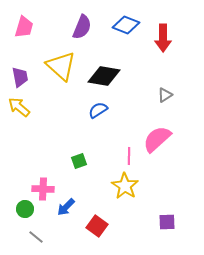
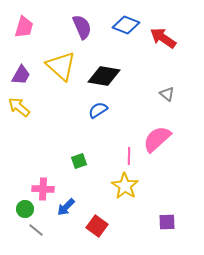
purple semicircle: rotated 45 degrees counterclockwise
red arrow: rotated 124 degrees clockwise
purple trapezoid: moved 1 px right, 2 px up; rotated 40 degrees clockwise
gray triangle: moved 2 px right, 1 px up; rotated 49 degrees counterclockwise
gray line: moved 7 px up
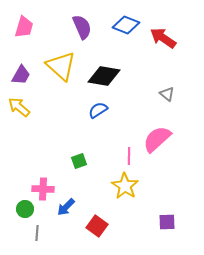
gray line: moved 1 px right, 3 px down; rotated 56 degrees clockwise
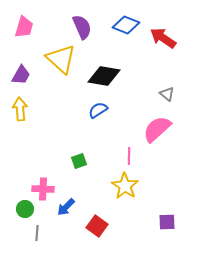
yellow triangle: moved 7 px up
yellow arrow: moved 1 px right, 2 px down; rotated 45 degrees clockwise
pink semicircle: moved 10 px up
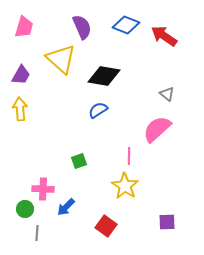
red arrow: moved 1 px right, 2 px up
red square: moved 9 px right
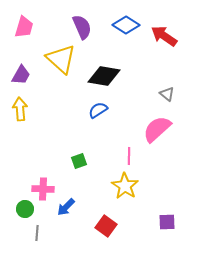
blue diamond: rotated 12 degrees clockwise
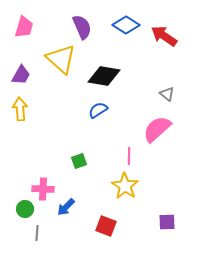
red square: rotated 15 degrees counterclockwise
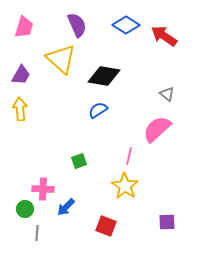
purple semicircle: moved 5 px left, 2 px up
pink line: rotated 12 degrees clockwise
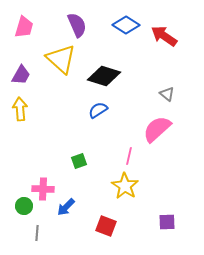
black diamond: rotated 8 degrees clockwise
green circle: moved 1 px left, 3 px up
